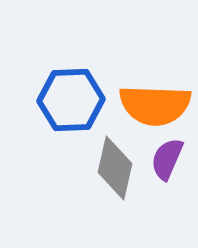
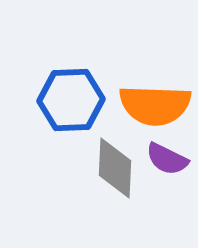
purple semicircle: rotated 87 degrees counterclockwise
gray diamond: rotated 10 degrees counterclockwise
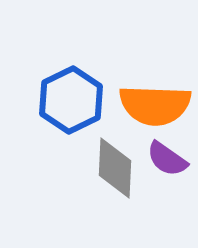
blue hexagon: rotated 24 degrees counterclockwise
purple semicircle: rotated 9 degrees clockwise
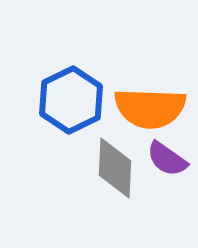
orange semicircle: moved 5 px left, 3 px down
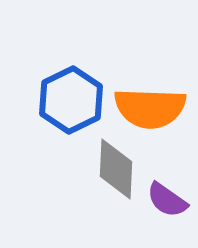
purple semicircle: moved 41 px down
gray diamond: moved 1 px right, 1 px down
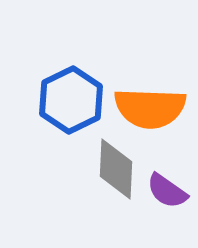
purple semicircle: moved 9 px up
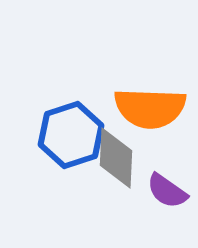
blue hexagon: moved 35 px down; rotated 8 degrees clockwise
gray diamond: moved 11 px up
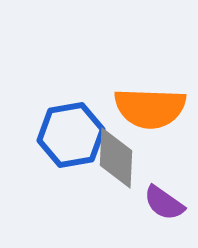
blue hexagon: rotated 8 degrees clockwise
purple semicircle: moved 3 px left, 12 px down
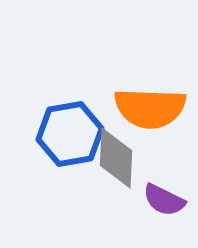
blue hexagon: moved 1 px left, 1 px up
purple semicircle: moved 3 px up; rotated 9 degrees counterclockwise
